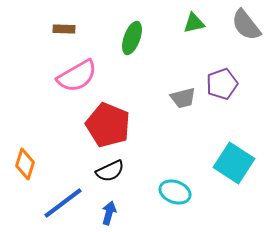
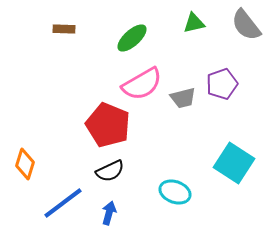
green ellipse: rotated 28 degrees clockwise
pink semicircle: moved 65 px right, 8 px down
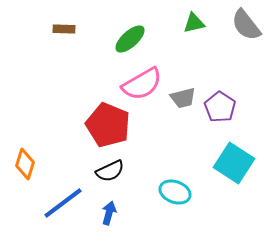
green ellipse: moved 2 px left, 1 px down
purple pentagon: moved 2 px left, 23 px down; rotated 20 degrees counterclockwise
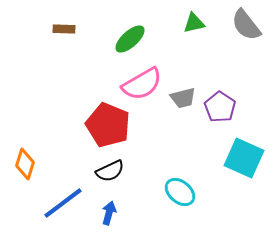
cyan square: moved 10 px right, 5 px up; rotated 9 degrees counterclockwise
cyan ellipse: moved 5 px right; rotated 20 degrees clockwise
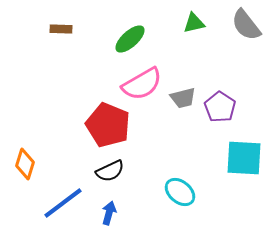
brown rectangle: moved 3 px left
cyan square: rotated 21 degrees counterclockwise
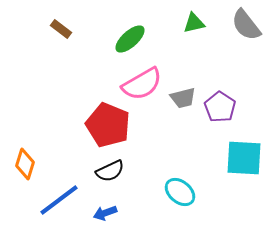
brown rectangle: rotated 35 degrees clockwise
blue line: moved 4 px left, 3 px up
blue arrow: moved 4 px left; rotated 125 degrees counterclockwise
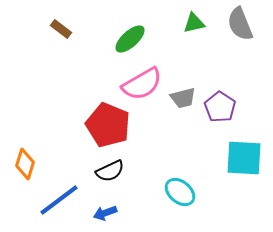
gray semicircle: moved 6 px left, 1 px up; rotated 16 degrees clockwise
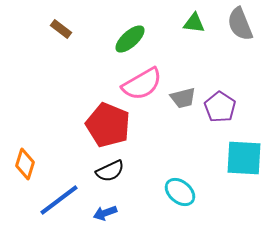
green triangle: rotated 20 degrees clockwise
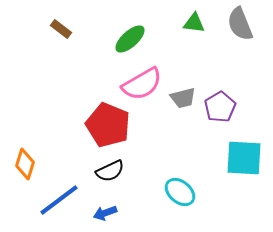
purple pentagon: rotated 8 degrees clockwise
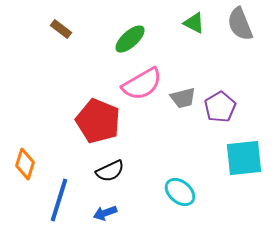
green triangle: rotated 20 degrees clockwise
red pentagon: moved 10 px left, 4 px up
cyan square: rotated 9 degrees counterclockwise
blue line: rotated 36 degrees counterclockwise
